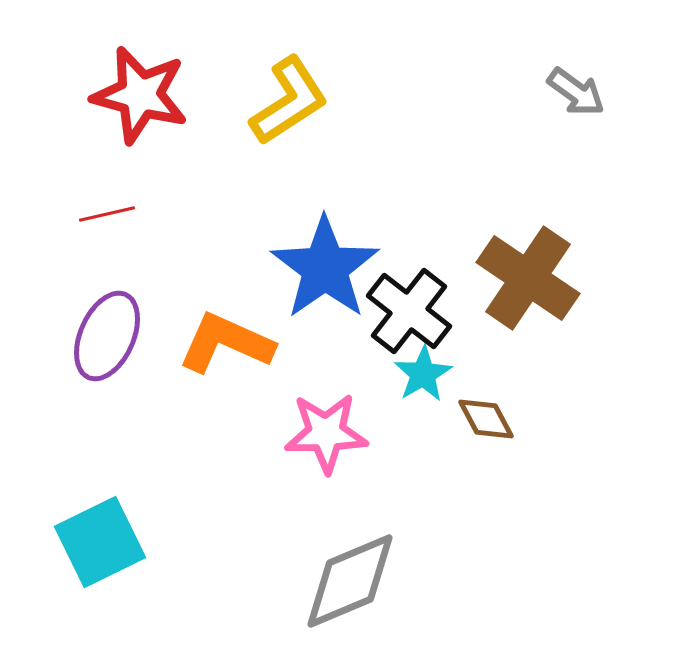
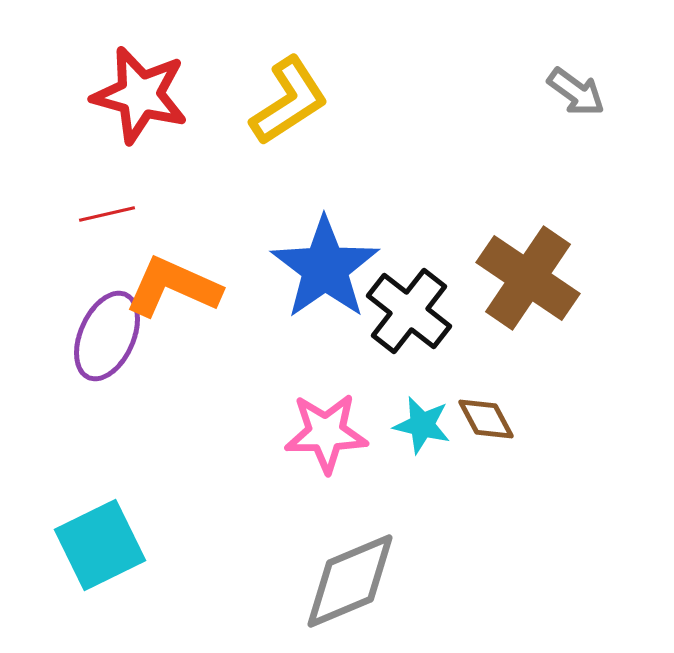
orange L-shape: moved 53 px left, 56 px up
cyan star: moved 1 px left, 51 px down; rotated 28 degrees counterclockwise
cyan square: moved 3 px down
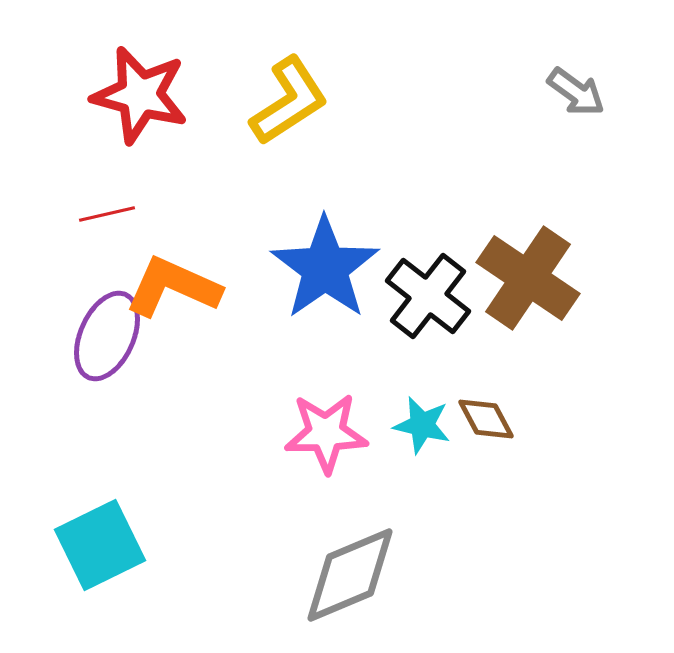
black cross: moved 19 px right, 15 px up
gray diamond: moved 6 px up
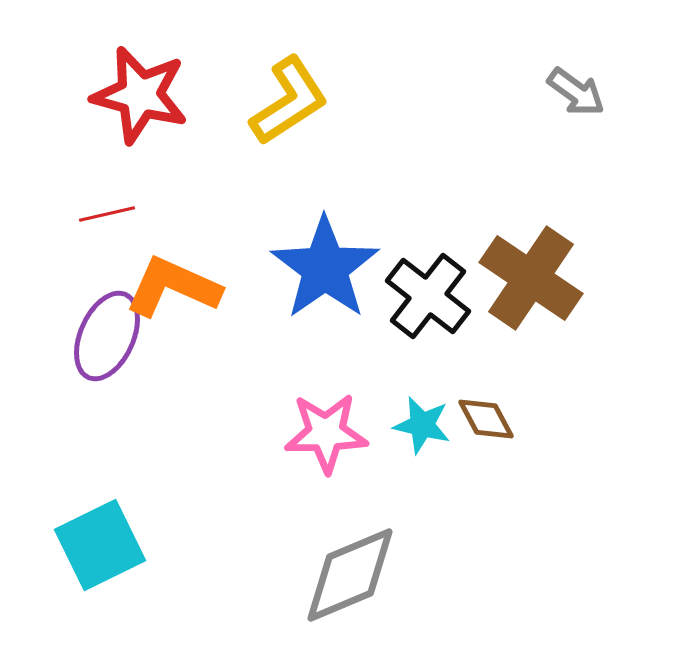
brown cross: moved 3 px right
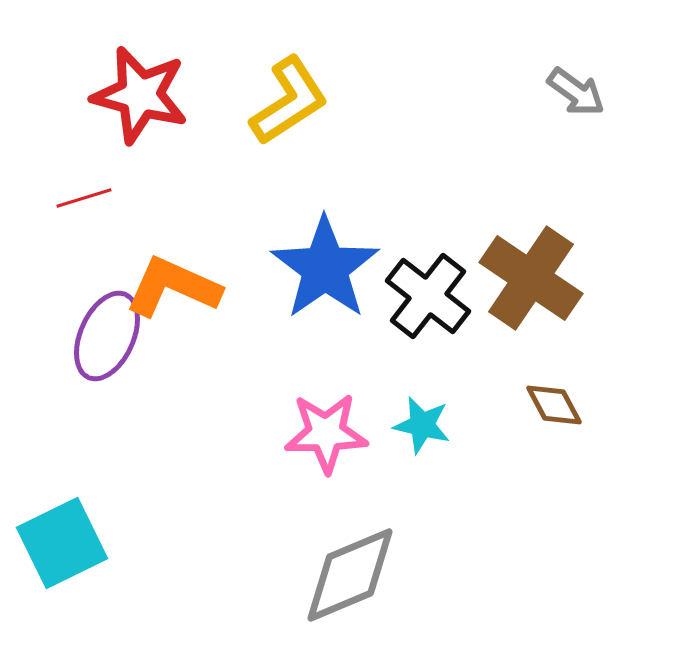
red line: moved 23 px left, 16 px up; rotated 4 degrees counterclockwise
brown diamond: moved 68 px right, 14 px up
cyan square: moved 38 px left, 2 px up
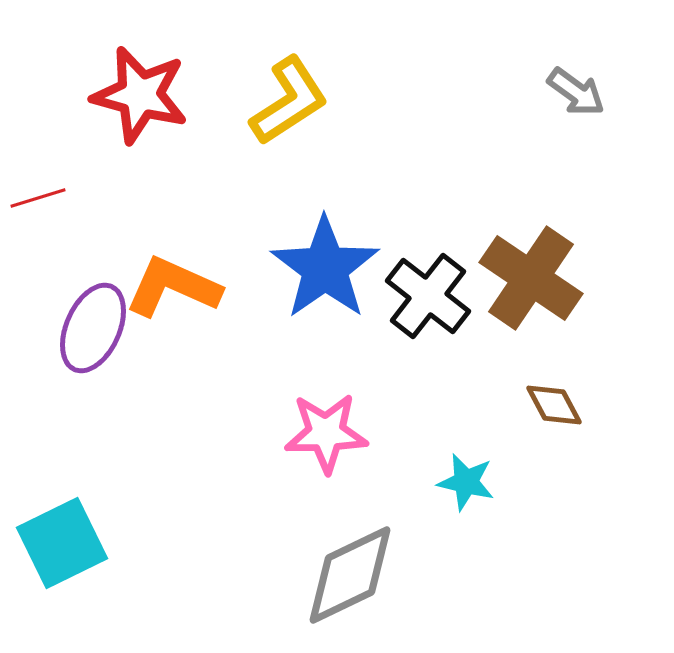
red line: moved 46 px left
purple ellipse: moved 14 px left, 8 px up
cyan star: moved 44 px right, 57 px down
gray diamond: rotated 3 degrees counterclockwise
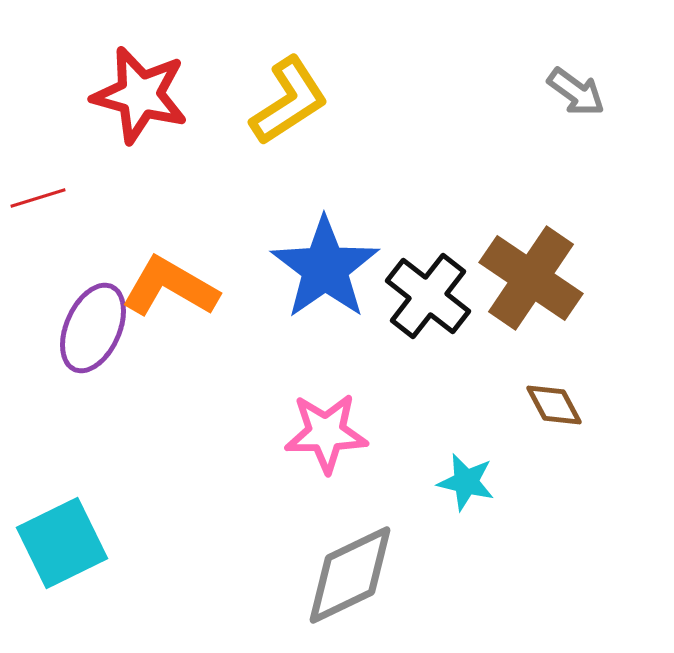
orange L-shape: moved 3 px left; rotated 6 degrees clockwise
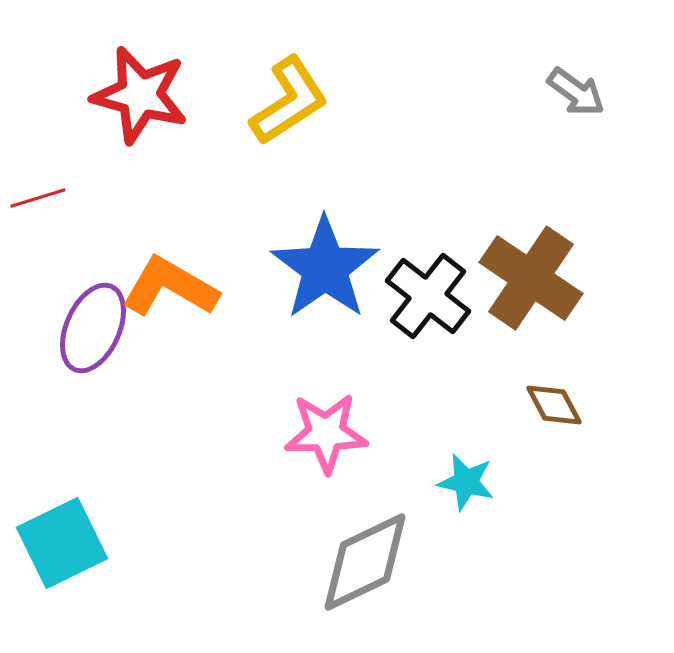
gray diamond: moved 15 px right, 13 px up
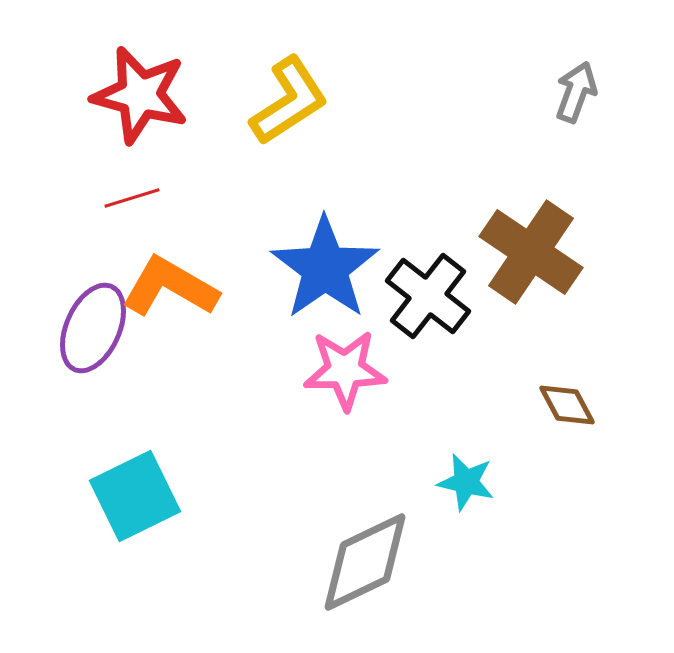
gray arrow: rotated 106 degrees counterclockwise
red line: moved 94 px right
brown cross: moved 26 px up
brown diamond: moved 13 px right
pink star: moved 19 px right, 63 px up
cyan square: moved 73 px right, 47 px up
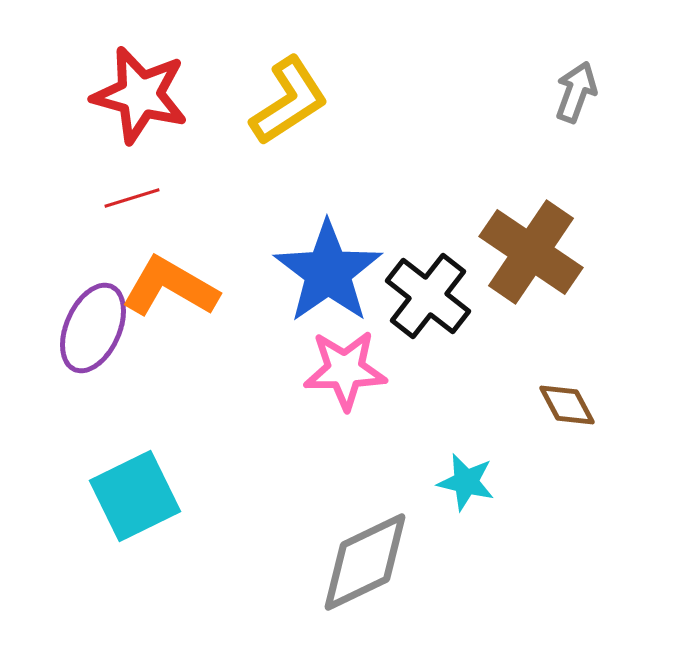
blue star: moved 3 px right, 4 px down
